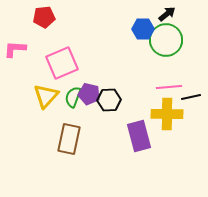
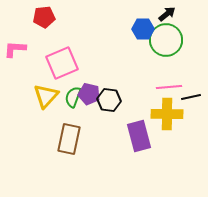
black hexagon: rotated 10 degrees clockwise
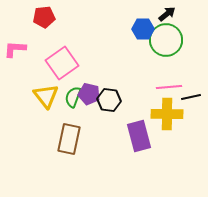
pink square: rotated 12 degrees counterclockwise
yellow triangle: rotated 20 degrees counterclockwise
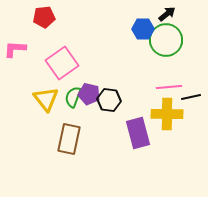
yellow triangle: moved 3 px down
purple rectangle: moved 1 px left, 3 px up
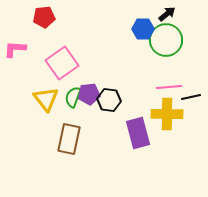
purple pentagon: rotated 20 degrees counterclockwise
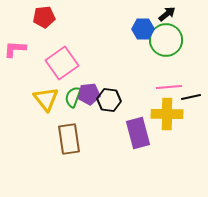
brown rectangle: rotated 20 degrees counterclockwise
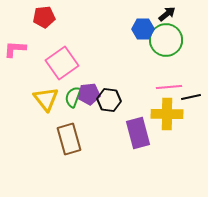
brown rectangle: rotated 8 degrees counterclockwise
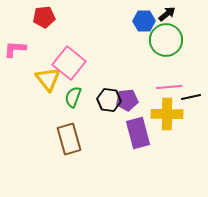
blue hexagon: moved 1 px right, 8 px up
pink square: moved 7 px right; rotated 16 degrees counterclockwise
purple pentagon: moved 38 px right, 6 px down
yellow triangle: moved 2 px right, 20 px up
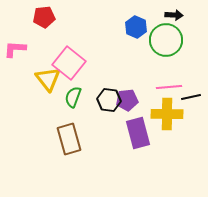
black arrow: moved 7 px right, 1 px down; rotated 42 degrees clockwise
blue hexagon: moved 8 px left, 6 px down; rotated 25 degrees clockwise
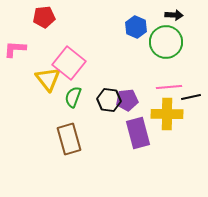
green circle: moved 2 px down
